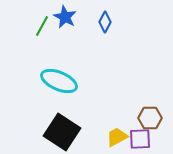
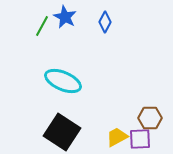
cyan ellipse: moved 4 px right
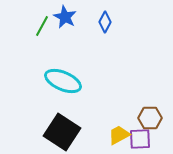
yellow trapezoid: moved 2 px right, 2 px up
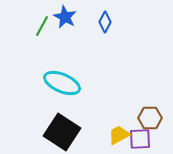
cyan ellipse: moved 1 px left, 2 px down
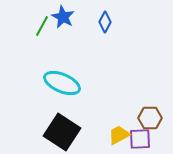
blue star: moved 2 px left
